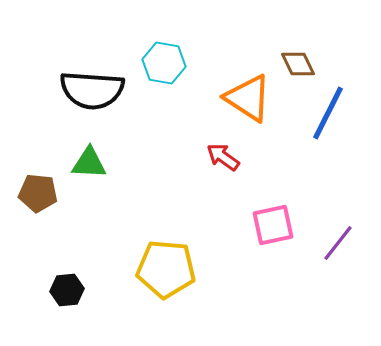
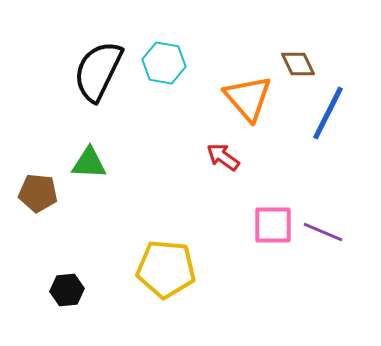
black semicircle: moved 6 px right, 19 px up; rotated 112 degrees clockwise
orange triangle: rotated 16 degrees clockwise
pink square: rotated 12 degrees clockwise
purple line: moved 15 px left, 11 px up; rotated 75 degrees clockwise
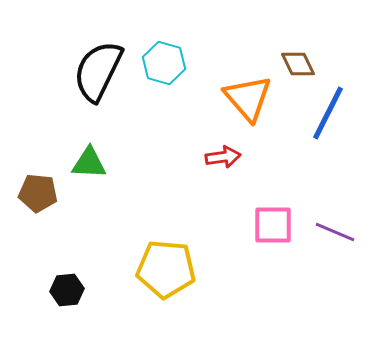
cyan hexagon: rotated 6 degrees clockwise
red arrow: rotated 136 degrees clockwise
purple line: moved 12 px right
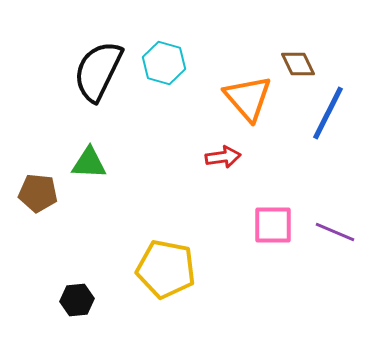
yellow pentagon: rotated 6 degrees clockwise
black hexagon: moved 10 px right, 10 px down
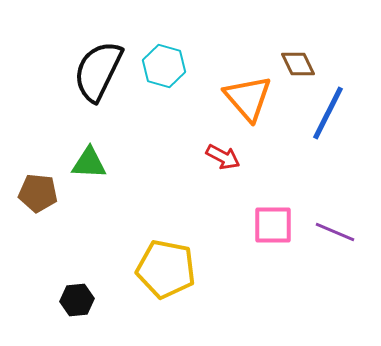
cyan hexagon: moved 3 px down
red arrow: rotated 36 degrees clockwise
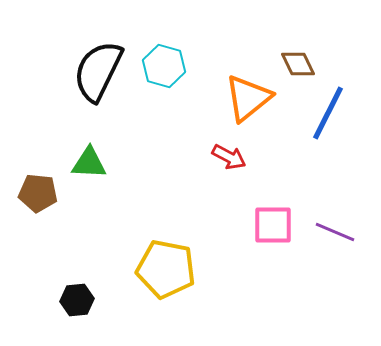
orange triangle: rotated 32 degrees clockwise
red arrow: moved 6 px right
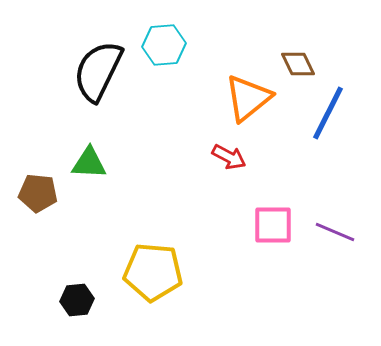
cyan hexagon: moved 21 px up; rotated 21 degrees counterclockwise
yellow pentagon: moved 13 px left, 3 px down; rotated 6 degrees counterclockwise
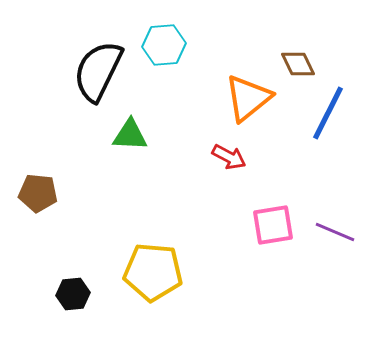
green triangle: moved 41 px right, 28 px up
pink square: rotated 9 degrees counterclockwise
black hexagon: moved 4 px left, 6 px up
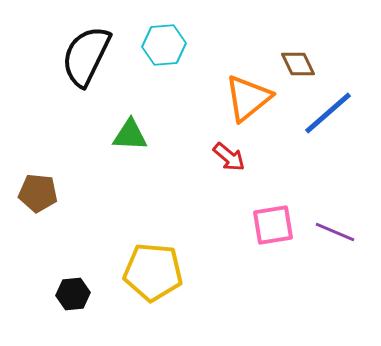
black semicircle: moved 12 px left, 15 px up
blue line: rotated 22 degrees clockwise
red arrow: rotated 12 degrees clockwise
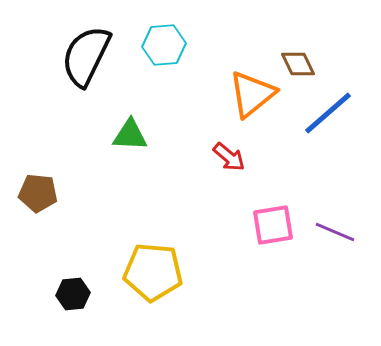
orange triangle: moved 4 px right, 4 px up
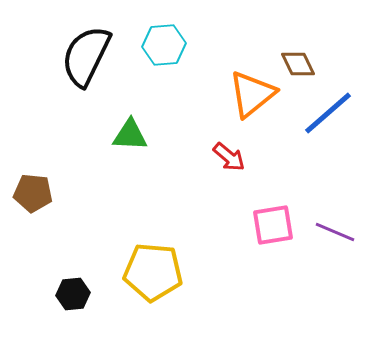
brown pentagon: moved 5 px left
